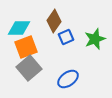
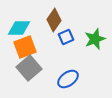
brown diamond: moved 1 px up
orange square: moved 1 px left
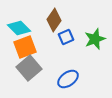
cyan diamond: rotated 45 degrees clockwise
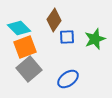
blue square: moved 1 px right; rotated 21 degrees clockwise
gray square: moved 1 px down
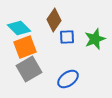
gray square: rotated 10 degrees clockwise
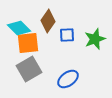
brown diamond: moved 6 px left, 1 px down
blue square: moved 2 px up
orange square: moved 3 px right, 4 px up; rotated 15 degrees clockwise
